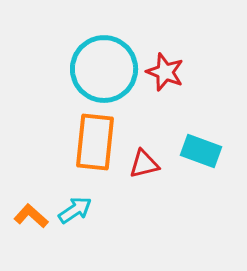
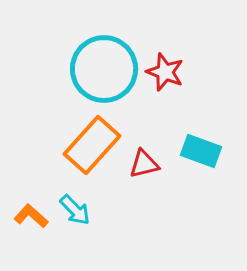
orange rectangle: moved 3 px left, 3 px down; rotated 36 degrees clockwise
cyan arrow: rotated 80 degrees clockwise
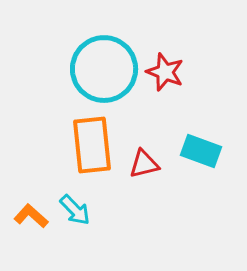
orange rectangle: rotated 48 degrees counterclockwise
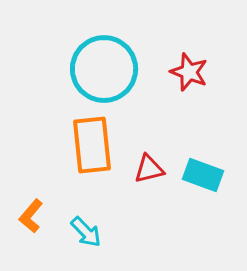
red star: moved 24 px right
cyan rectangle: moved 2 px right, 24 px down
red triangle: moved 5 px right, 5 px down
cyan arrow: moved 11 px right, 22 px down
orange L-shape: rotated 92 degrees counterclockwise
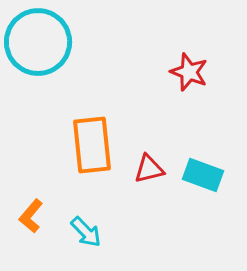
cyan circle: moved 66 px left, 27 px up
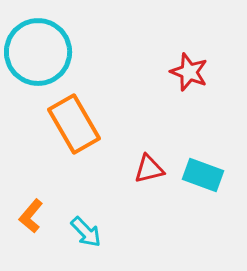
cyan circle: moved 10 px down
orange rectangle: moved 18 px left, 21 px up; rotated 24 degrees counterclockwise
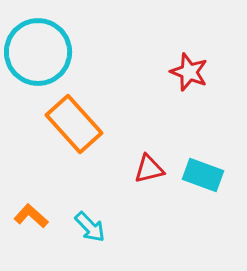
orange rectangle: rotated 12 degrees counterclockwise
orange L-shape: rotated 92 degrees clockwise
cyan arrow: moved 4 px right, 5 px up
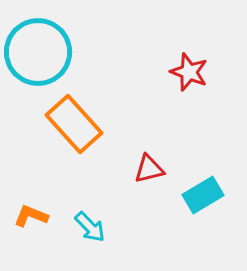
cyan rectangle: moved 20 px down; rotated 51 degrees counterclockwise
orange L-shape: rotated 20 degrees counterclockwise
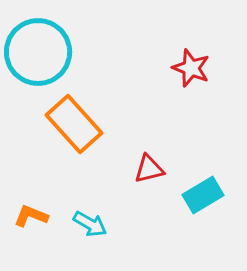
red star: moved 2 px right, 4 px up
cyan arrow: moved 3 px up; rotated 16 degrees counterclockwise
